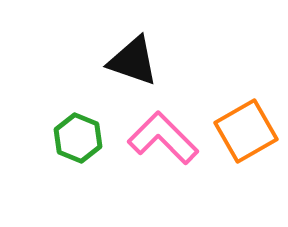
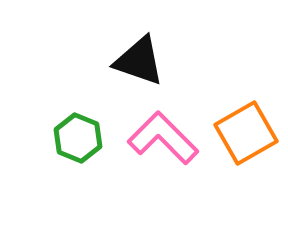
black triangle: moved 6 px right
orange square: moved 2 px down
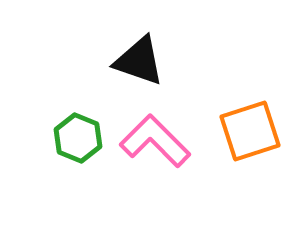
orange square: moved 4 px right, 2 px up; rotated 12 degrees clockwise
pink L-shape: moved 8 px left, 3 px down
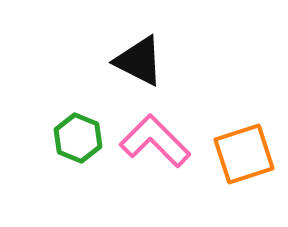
black triangle: rotated 8 degrees clockwise
orange square: moved 6 px left, 23 px down
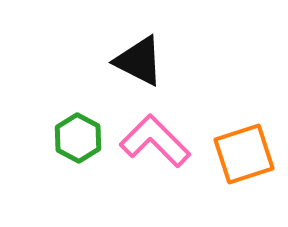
green hexagon: rotated 6 degrees clockwise
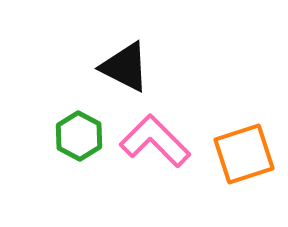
black triangle: moved 14 px left, 6 px down
green hexagon: moved 1 px right, 2 px up
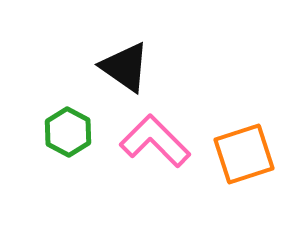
black triangle: rotated 8 degrees clockwise
green hexagon: moved 11 px left, 4 px up
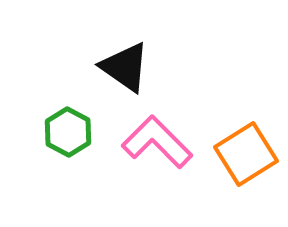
pink L-shape: moved 2 px right, 1 px down
orange square: moved 2 px right; rotated 14 degrees counterclockwise
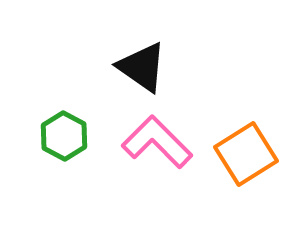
black triangle: moved 17 px right
green hexagon: moved 4 px left, 4 px down
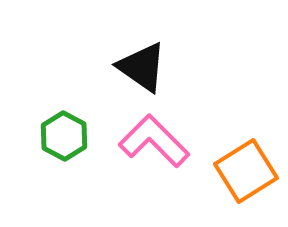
pink L-shape: moved 3 px left, 1 px up
orange square: moved 17 px down
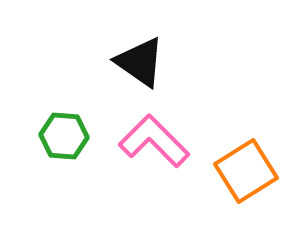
black triangle: moved 2 px left, 5 px up
green hexagon: rotated 24 degrees counterclockwise
